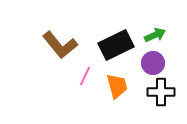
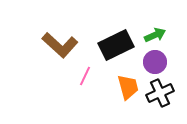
brown L-shape: rotated 9 degrees counterclockwise
purple circle: moved 2 px right, 1 px up
orange trapezoid: moved 11 px right, 1 px down
black cross: moved 1 px left, 1 px down; rotated 24 degrees counterclockwise
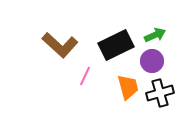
purple circle: moved 3 px left, 1 px up
black cross: rotated 8 degrees clockwise
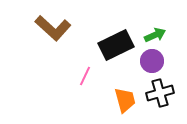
brown L-shape: moved 7 px left, 17 px up
orange trapezoid: moved 3 px left, 13 px down
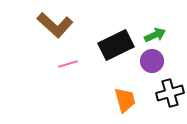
brown L-shape: moved 2 px right, 3 px up
pink line: moved 17 px left, 12 px up; rotated 48 degrees clockwise
black cross: moved 10 px right
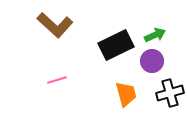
pink line: moved 11 px left, 16 px down
orange trapezoid: moved 1 px right, 6 px up
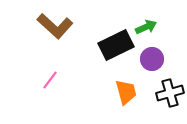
brown L-shape: moved 1 px down
green arrow: moved 9 px left, 8 px up
purple circle: moved 2 px up
pink line: moved 7 px left; rotated 36 degrees counterclockwise
orange trapezoid: moved 2 px up
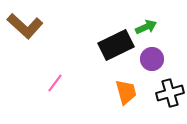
brown L-shape: moved 30 px left
pink line: moved 5 px right, 3 px down
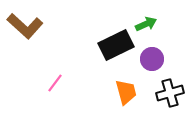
green arrow: moved 3 px up
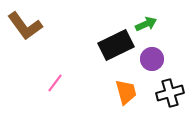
brown L-shape: rotated 12 degrees clockwise
